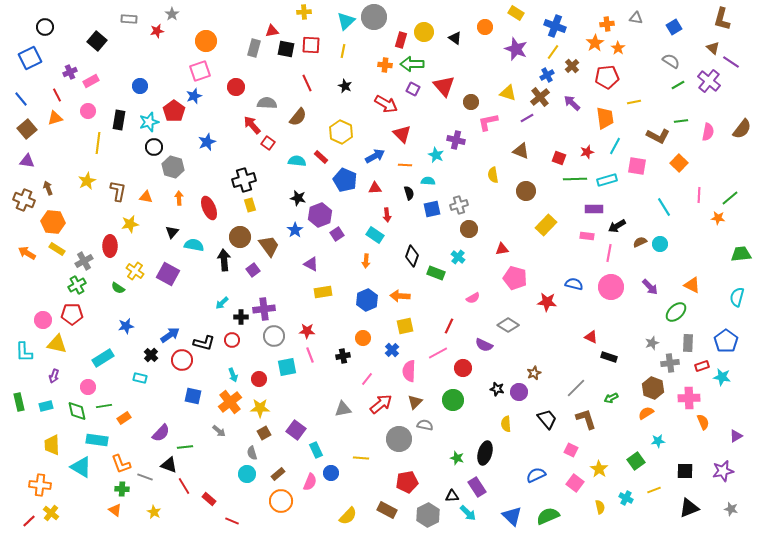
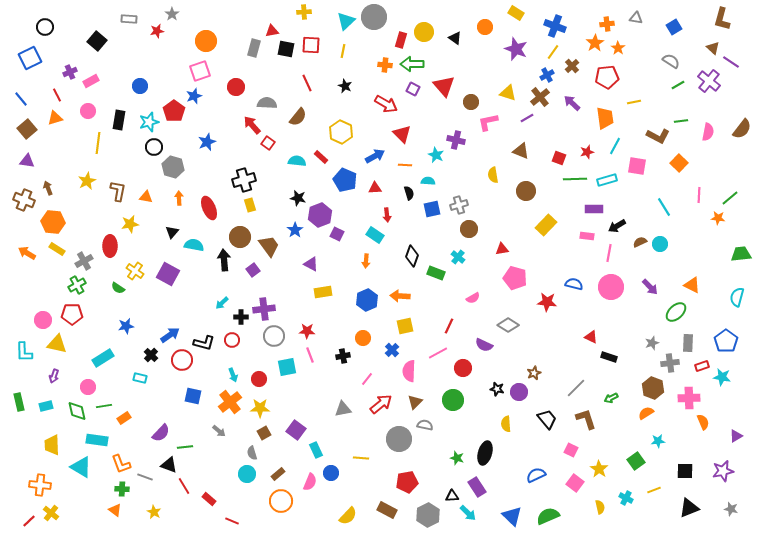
purple square at (337, 234): rotated 32 degrees counterclockwise
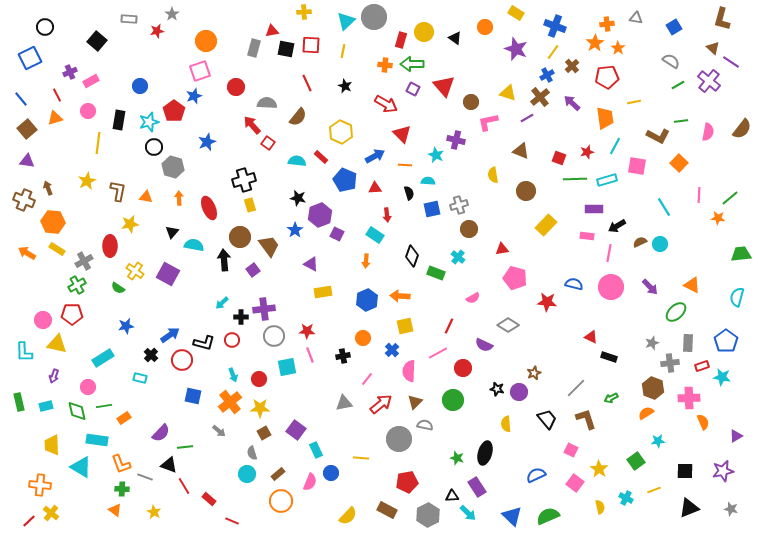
gray triangle at (343, 409): moved 1 px right, 6 px up
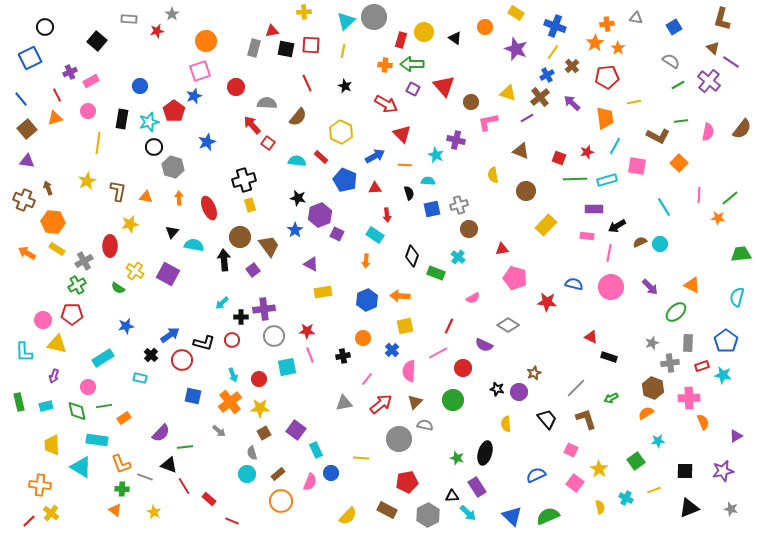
black rectangle at (119, 120): moved 3 px right, 1 px up
cyan star at (722, 377): moved 1 px right, 2 px up
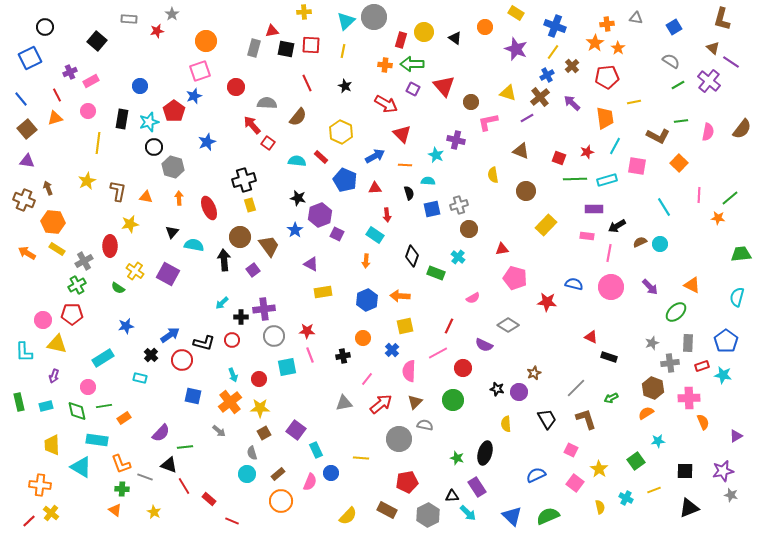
black trapezoid at (547, 419): rotated 10 degrees clockwise
gray star at (731, 509): moved 14 px up
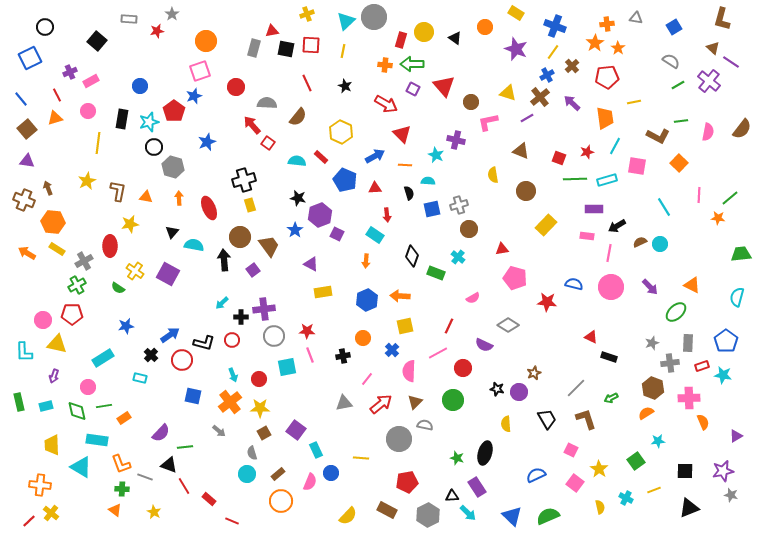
yellow cross at (304, 12): moved 3 px right, 2 px down; rotated 16 degrees counterclockwise
